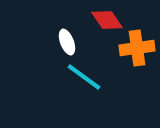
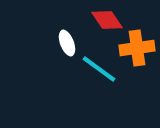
white ellipse: moved 1 px down
cyan line: moved 15 px right, 8 px up
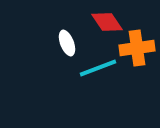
red diamond: moved 2 px down
cyan line: moved 1 px left, 1 px up; rotated 57 degrees counterclockwise
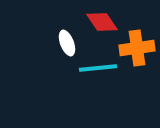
red diamond: moved 5 px left
cyan line: rotated 15 degrees clockwise
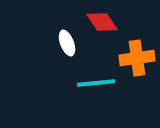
orange cross: moved 10 px down
cyan line: moved 2 px left, 15 px down
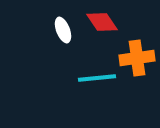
white ellipse: moved 4 px left, 13 px up
cyan line: moved 1 px right, 5 px up
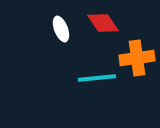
red diamond: moved 1 px right, 1 px down
white ellipse: moved 2 px left, 1 px up
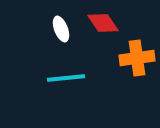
cyan line: moved 31 px left
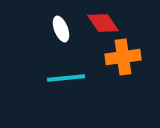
orange cross: moved 14 px left, 1 px up
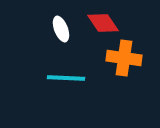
orange cross: moved 1 px right, 1 px down; rotated 16 degrees clockwise
cyan line: rotated 9 degrees clockwise
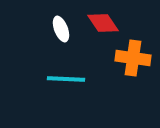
orange cross: moved 9 px right
cyan line: moved 1 px down
